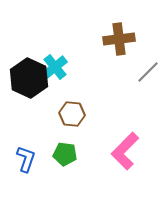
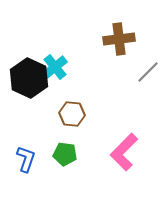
pink L-shape: moved 1 px left, 1 px down
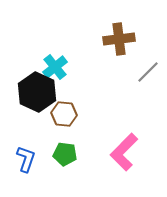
black hexagon: moved 8 px right, 14 px down
brown hexagon: moved 8 px left
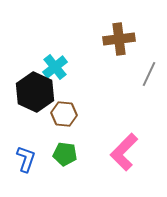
gray line: moved 1 px right, 2 px down; rotated 20 degrees counterclockwise
black hexagon: moved 2 px left
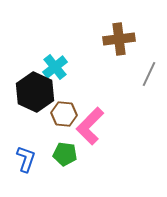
pink L-shape: moved 34 px left, 26 px up
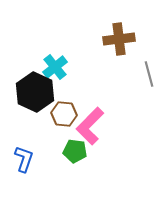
gray line: rotated 40 degrees counterclockwise
green pentagon: moved 10 px right, 3 px up
blue L-shape: moved 2 px left
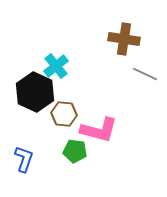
brown cross: moved 5 px right; rotated 16 degrees clockwise
cyan cross: moved 1 px right, 1 px up
gray line: moved 4 px left; rotated 50 degrees counterclockwise
pink L-shape: moved 9 px right, 4 px down; rotated 120 degrees counterclockwise
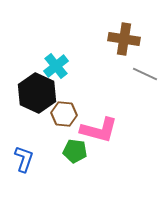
black hexagon: moved 2 px right, 1 px down
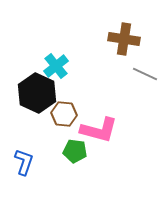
blue L-shape: moved 3 px down
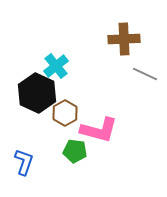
brown cross: rotated 12 degrees counterclockwise
brown hexagon: moved 1 px right, 1 px up; rotated 25 degrees clockwise
